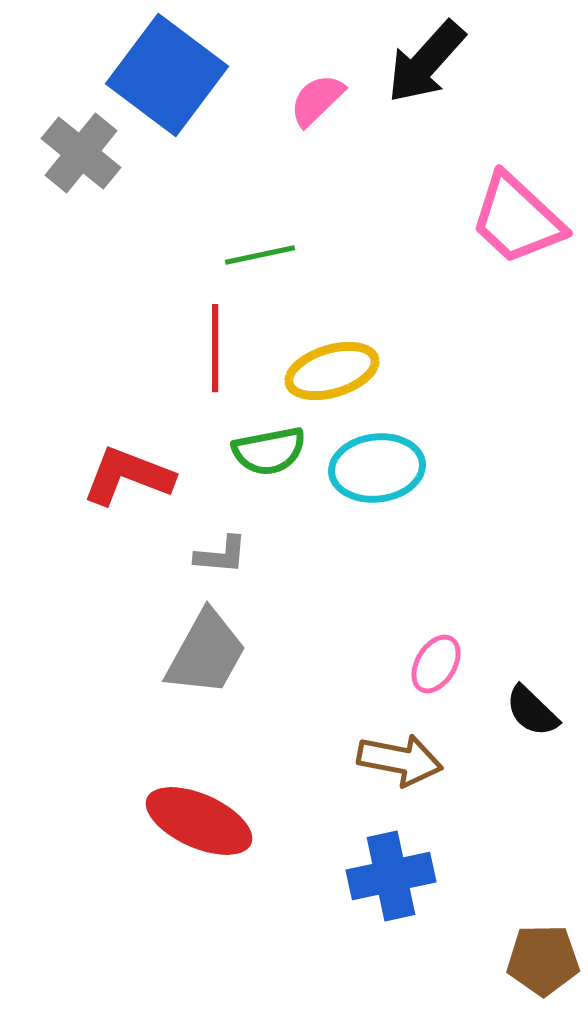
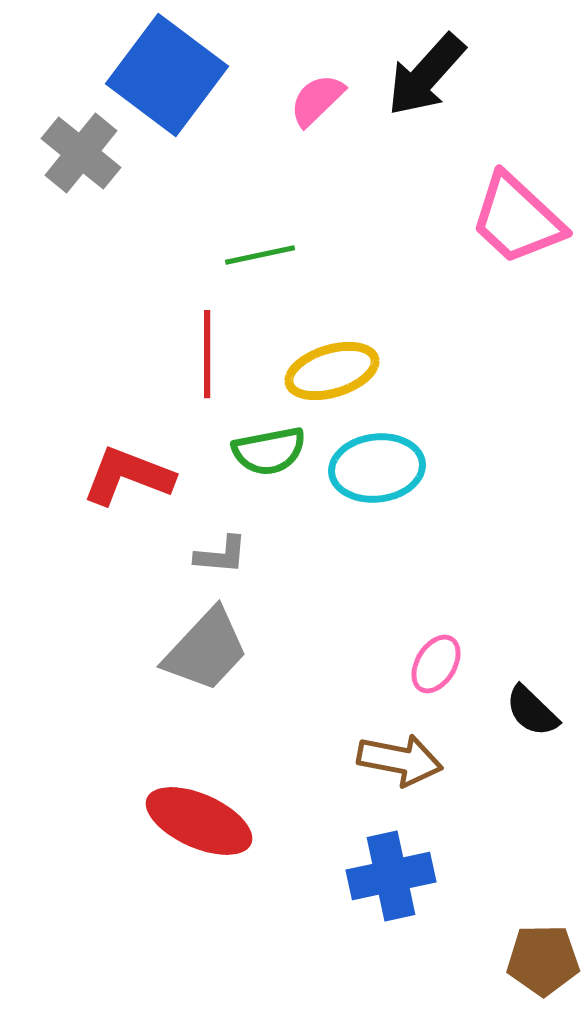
black arrow: moved 13 px down
red line: moved 8 px left, 6 px down
gray trapezoid: moved 3 px up; rotated 14 degrees clockwise
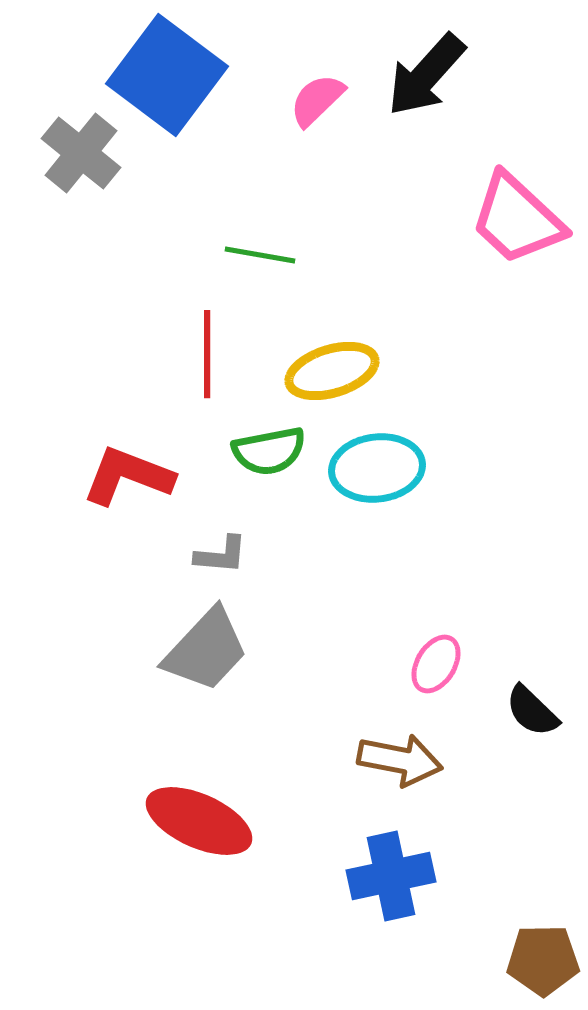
green line: rotated 22 degrees clockwise
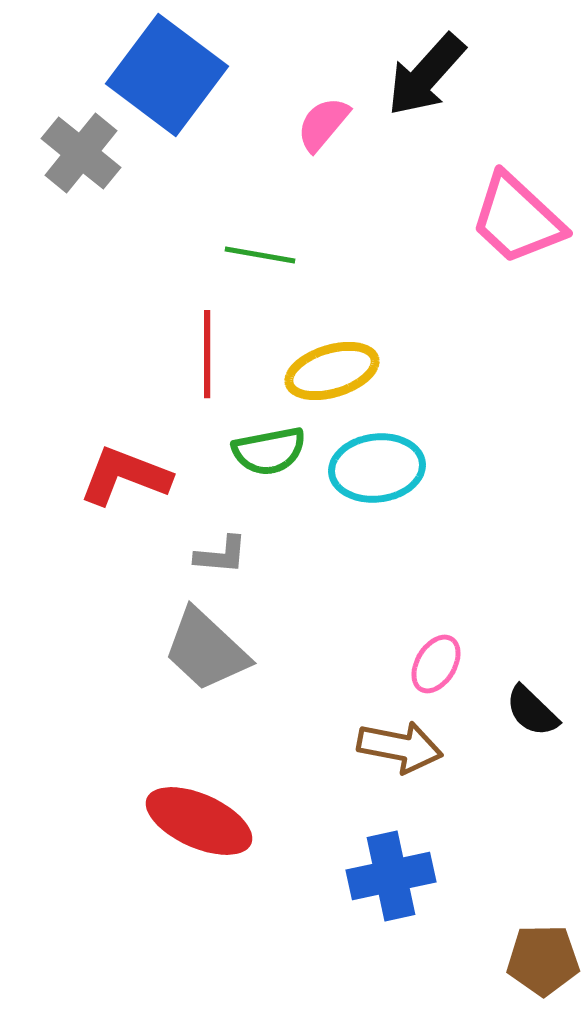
pink semicircle: moved 6 px right, 24 px down; rotated 6 degrees counterclockwise
red L-shape: moved 3 px left
gray trapezoid: rotated 90 degrees clockwise
brown arrow: moved 13 px up
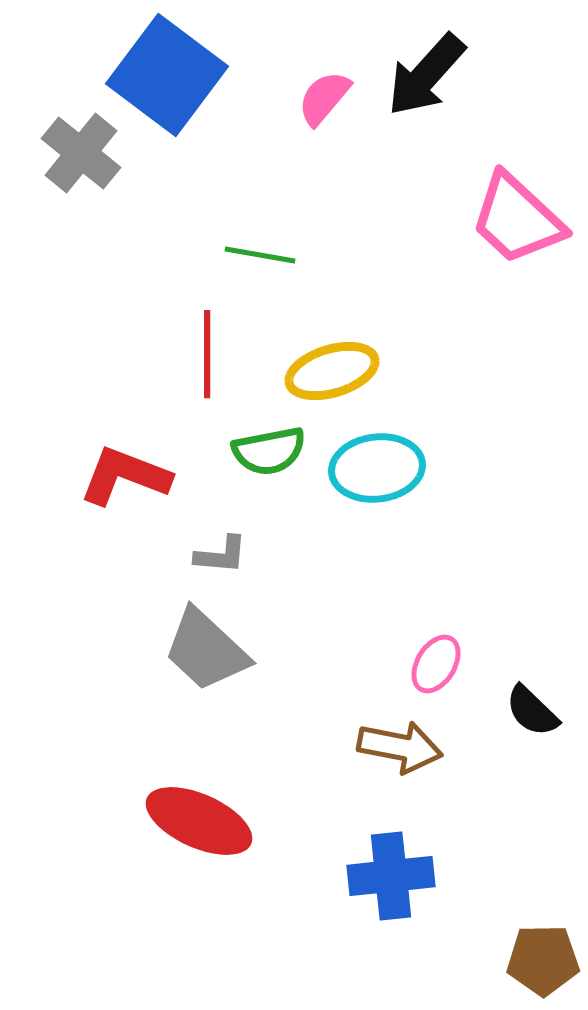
pink semicircle: moved 1 px right, 26 px up
blue cross: rotated 6 degrees clockwise
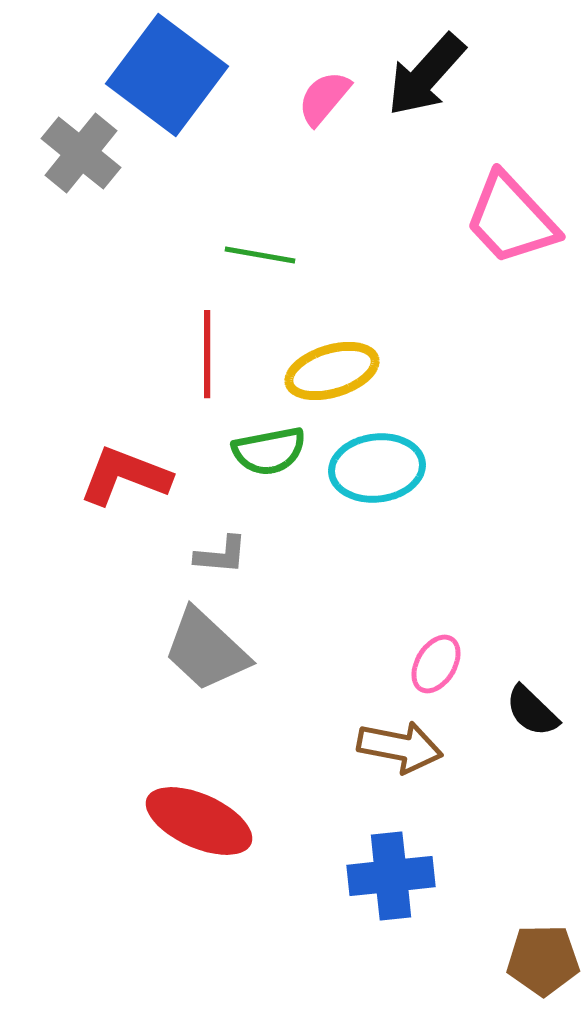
pink trapezoid: moved 6 px left; rotated 4 degrees clockwise
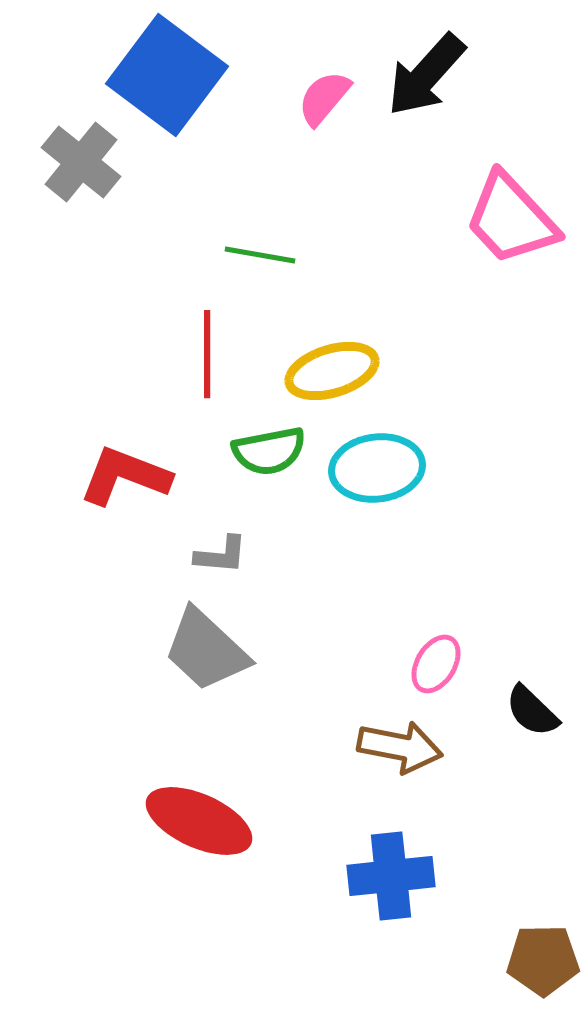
gray cross: moved 9 px down
